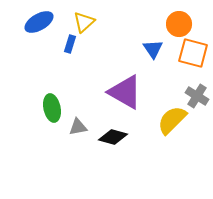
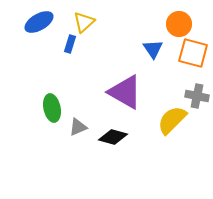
gray cross: rotated 20 degrees counterclockwise
gray triangle: rotated 12 degrees counterclockwise
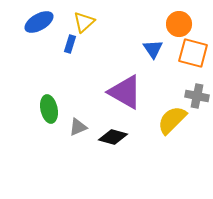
green ellipse: moved 3 px left, 1 px down
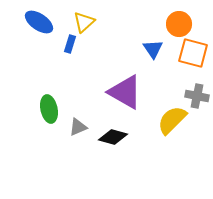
blue ellipse: rotated 64 degrees clockwise
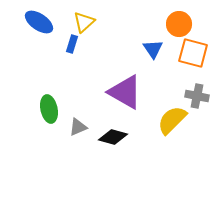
blue rectangle: moved 2 px right
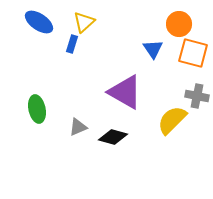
green ellipse: moved 12 px left
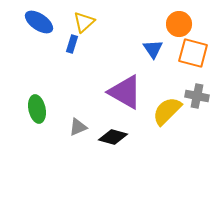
yellow semicircle: moved 5 px left, 9 px up
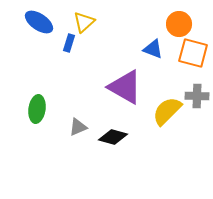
blue rectangle: moved 3 px left, 1 px up
blue triangle: rotated 35 degrees counterclockwise
purple triangle: moved 5 px up
gray cross: rotated 10 degrees counterclockwise
green ellipse: rotated 20 degrees clockwise
